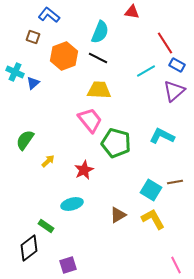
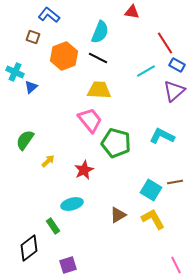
blue triangle: moved 2 px left, 4 px down
green rectangle: moved 7 px right; rotated 21 degrees clockwise
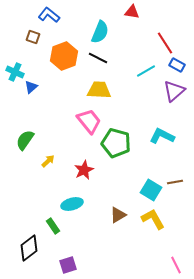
pink trapezoid: moved 1 px left, 1 px down
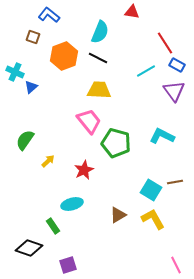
purple triangle: rotated 25 degrees counterclockwise
black diamond: rotated 56 degrees clockwise
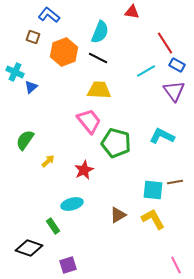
orange hexagon: moved 4 px up
cyan square: moved 2 px right; rotated 25 degrees counterclockwise
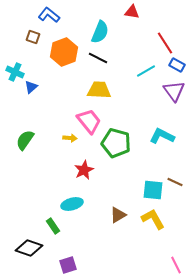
yellow arrow: moved 22 px right, 23 px up; rotated 48 degrees clockwise
brown line: rotated 35 degrees clockwise
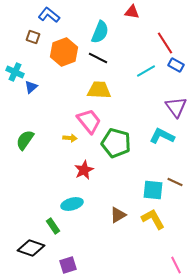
blue rectangle: moved 1 px left
purple triangle: moved 2 px right, 16 px down
black diamond: moved 2 px right
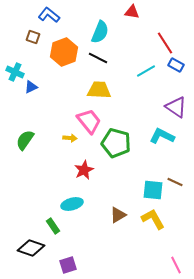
blue triangle: rotated 16 degrees clockwise
purple triangle: rotated 20 degrees counterclockwise
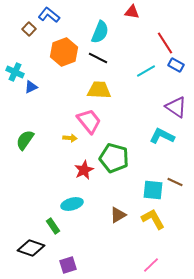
brown square: moved 4 px left, 8 px up; rotated 24 degrees clockwise
green pentagon: moved 2 px left, 15 px down
pink line: moved 25 px left; rotated 72 degrees clockwise
